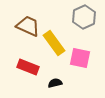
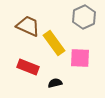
pink square: rotated 10 degrees counterclockwise
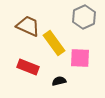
black semicircle: moved 4 px right, 2 px up
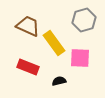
gray hexagon: moved 3 px down; rotated 10 degrees clockwise
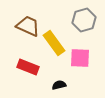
black semicircle: moved 4 px down
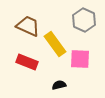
gray hexagon: rotated 20 degrees counterclockwise
yellow rectangle: moved 1 px right, 1 px down
pink square: moved 1 px down
red rectangle: moved 1 px left, 5 px up
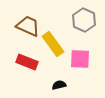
yellow rectangle: moved 2 px left
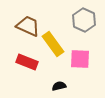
black semicircle: moved 1 px down
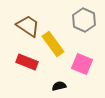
brown trapezoid: rotated 10 degrees clockwise
pink square: moved 2 px right, 5 px down; rotated 20 degrees clockwise
